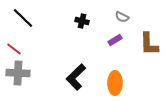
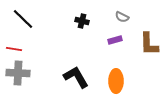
black line: moved 1 px down
purple rectangle: rotated 16 degrees clockwise
red line: rotated 28 degrees counterclockwise
black L-shape: rotated 104 degrees clockwise
orange ellipse: moved 1 px right, 2 px up
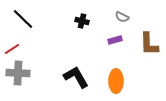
red line: moved 2 px left; rotated 42 degrees counterclockwise
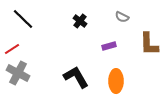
black cross: moved 2 px left; rotated 24 degrees clockwise
purple rectangle: moved 6 px left, 6 px down
gray cross: rotated 25 degrees clockwise
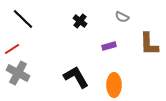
orange ellipse: moved 2 px left, 4 px down
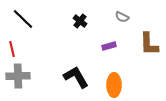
red line: rotated 70 degrees counterclockwise
gray cross: moved 3 px down; rotated 30 degrees counterclockwise
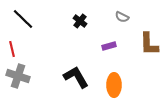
gray cross: rotated 20 degrees clockwise
